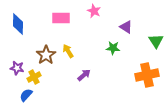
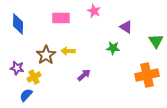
yellow arrow: rotated 56 degrees counterclockwise
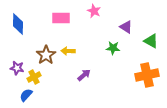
green triangle: moved 5 px left; rotated 28 degrees counterclockwise
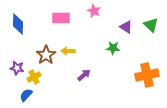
green triangle: moved 16 px up; rotated 14 degrees clockwise
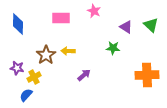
orange cross: rotated 10 degrees clockwise
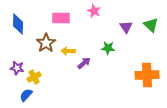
purple triangle: rotated 24 degrees clockwise
green star: moved 5 px left
brown star: moved 12 px up
purple arrow: moved 12 px up
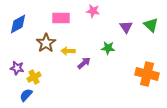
pink star: moved 1 px left; rotated 16 degrees counterclockwise
blue diamond: rotated 60 degrees clockwise
orange cross: moved 1 px up; rotated 15 degrees clockwise
